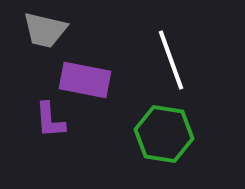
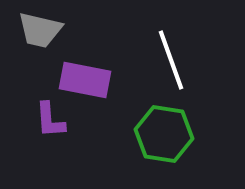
gray trapezoid: moved 5 px left
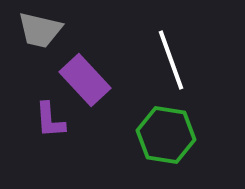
purple rectangle: rotated 36 degrees clockwise
green hexagon: moved 2 px right, 1 px down
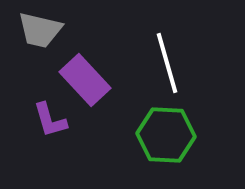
white line: moved 4 px left, 3 px down; rotated 4 degrees clockwise
purple L-shape: rotated 12 degrees counterclockwise
green hexagon: rotated 6 degrees counterclockwise
